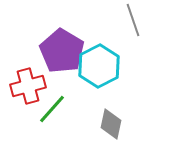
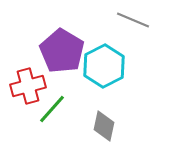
gray line: rotated 48 degrees counterclockwise
cyan hexagon: moved 5 px right
gray diamond: moved 7 px left, 2 px down
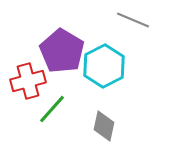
red cross: moved 5 px up
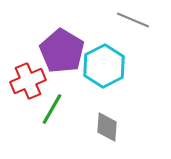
red cross: rotated 8 degrees counterclockwise
green line: rotated 12 degrees counterclockwise
gray diamond: moved 3 px right, 1 px down; rotated 8 degrees counterclockwise
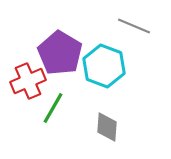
gray line: moved 1 px right, 6 px down
purple pentagon: moved 2 px left, 2 px down
cyan hexagon: rotated 12 degrees counterclockwise
green line: moved 1 px right, 1 px up
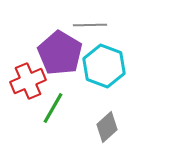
gray line: moved 44 px left, 1 px up; rotated 24 degrees counterclockwise
gray diamond: rotated 44 degrees clockwise
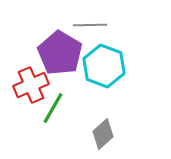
red cross: moved 3 px right, 4 px down
gray diamond: moved 4 px left, 7 px down
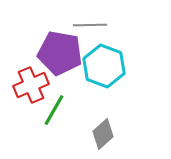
purple pentagon: rotated 21 degrees counterclockwise
green line: moved 1 px right, 2 px down
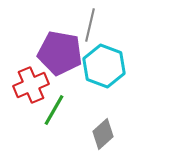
gray line: rotated 76 degrees counterclockwise
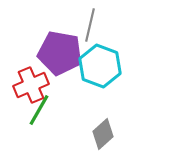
cyan hexagon: moved 4 px left
green line: moved 15 px left
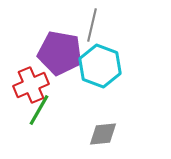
gray line: moved 2 px right
gray diamond: rotated 36 degrees clockwise
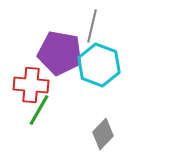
gray line: moved 1 px down
cyan hexagon: moved 1 px left, 1 px up
red cross: rotated 28 degrees clockwise
gray diamond: rotated 40 degrees counterclockwise
